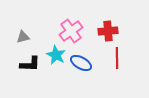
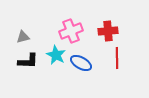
pink cross: rotated 15 degrees clockwise
black L-shape: moved 2 px left, 3 px up
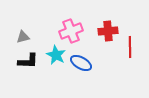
red line: moved 13 px right, 11 px up
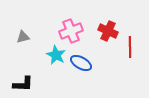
red cross: rotated 30 degrees clockwise
black L-shape: moved 5 px left, 23 px down
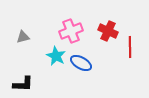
cyan star: moved 1 px down
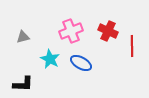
red line: moved 2 px right, 1 px up
cyan star: moved 6 px left, 3 px down
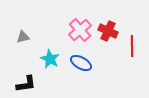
pink cross: moved 9 px right, 1 px up; rotated 20 degrees counterclockwise
black L-shape: moved 3 px right; rotated 10 degrees counterclockwise
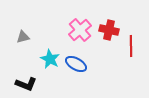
red cross: moved 1 px right, 1 px up; rotated 12 degrees counterclockwise
red line: moved 1 px left
blue ellipse: moved 5 px left, 1 px down
black L-shape: rotated 30 degrees clockwise
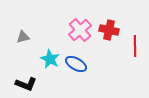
red line: moved 4 px right
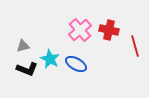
gray triangle: moved 9 px down
red line: rotated 15 degrees counterclockwise
black L-shape: moved 1 px right, 15 px up
